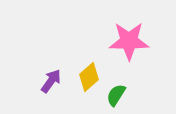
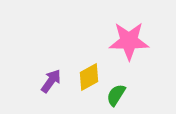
yellow diamond: rotated 12 degrees clockwise
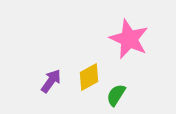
pink star: moved 2 px up; rotated 24 degrees clockwise
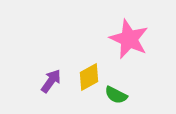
green semicircle: rotated 95 degrees counterclockwise
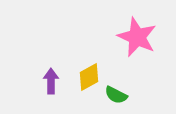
pink star: moved 8 px right, 2 px up
purple arrow: rotated 35 degrees counterclockwise
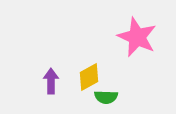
green semicircle: moved 10 px left, 2 px down; rotated 25 degrees counterclockwise
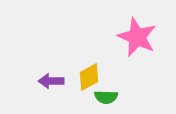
purple arrow: rotated 90 degrees counterclockwise
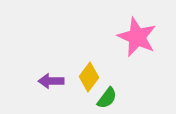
yellow diamond: rotated 24 degrees counterclockwise
green semicircle: moved 1 px right, 1 px down; rotated 55 degrees counterclockwise
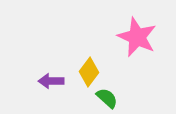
yellow diamond: moved 5 px up
green semicircle: rotated 85 degrees counterclockwise
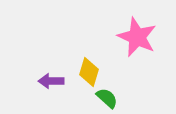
yellow diamond: rotated 20 degrees counterclockwise
